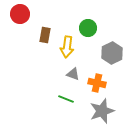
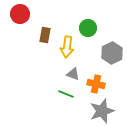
orange cross: moved 1 px left, 1 px down
green line: moved 5 px up
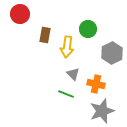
green circle: moved 1 px down
gray triangle: rotated 24 degrees clockwise
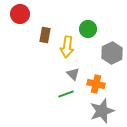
green line: rotated 42 degrees counterclockwise
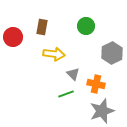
red circle: moved 7 px left, 23 px down
green circle: moved 2 px left, 3 px up
brown rectangle: moved 3 px left, 8 px up
yellow arrow: moved 13 px left, 7 px down; rotated 90 degrees counterclockwise
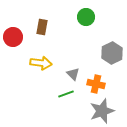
green circle: moved 9 px up
yellow arrow: moved 13 px left, 9 px down
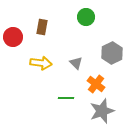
gray triangle: moved 3 px right, 11 px up
orange cross: rotated 24 degrees clockwise
green line: moved 4 px down; rotated 21 degrees clockwise
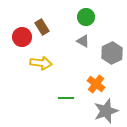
brown rectangle: rotated 42 degrees counterclockwise
red circle: moved 9 px right
gray triangle: moved 7 px right, 22 px up; rotated 16 degrees counterclockwise
gray star: moved 4 px right
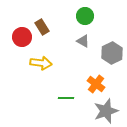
green circle: moved 1 px left, 1 px up
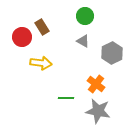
gray star: moved 8 px left; rotated 30 degrees clockwise
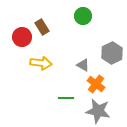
green circle: moved 2 px left
gray triangle: moved 24 px down
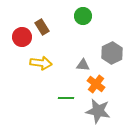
gray triangle: rotated 24 degrees counterclockwise
